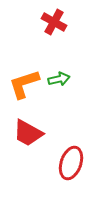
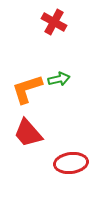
orange L-shape: moved 3 px right, 5 px down
red trapezoid: rotated 20 degrees clockwise
red ellipse: rotated 64 degrees clockwise
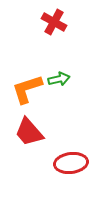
red trapezoid: moved 1 px right, 1 px up
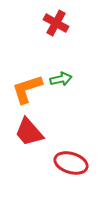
red cross: moved 2 px right, 1 px down
green arrow: moved 2 px right
red ellipse: rotated 24 degrees clockwise
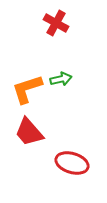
red ellipse: moved 1 px right
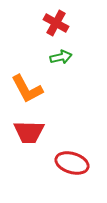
green arrow: moved 22 px up
orange L-shape: rotated 100 degrees counterclockwise
red trapezoid: rotated 48 degrees counterclockwise
